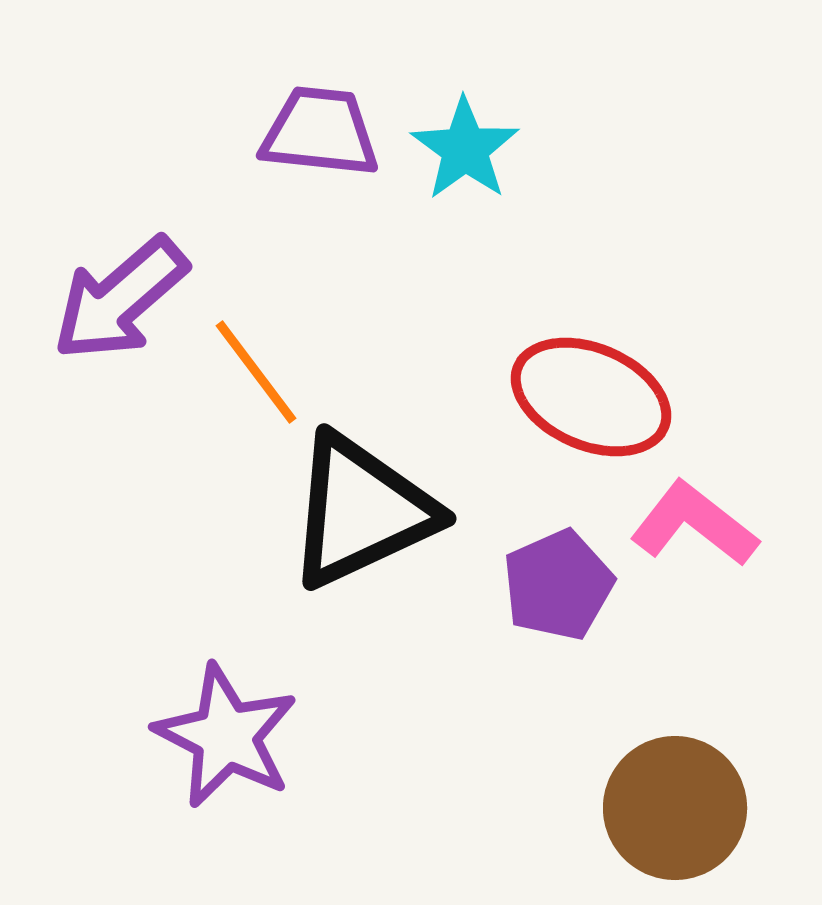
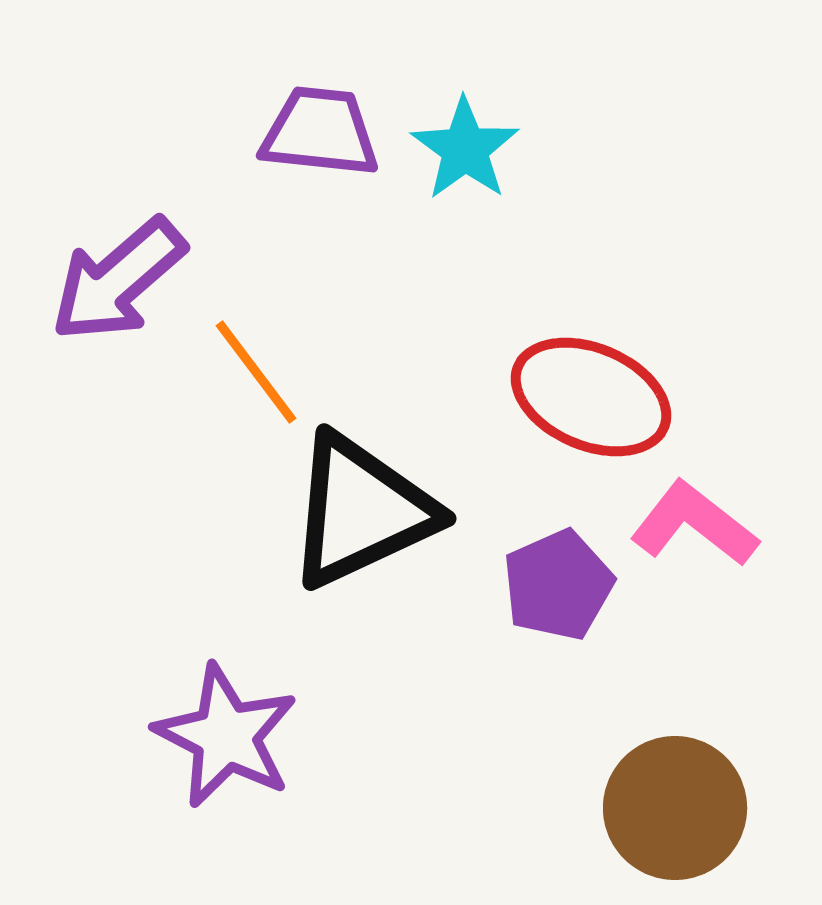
purple arrow: moved 2 px left, 19 px up
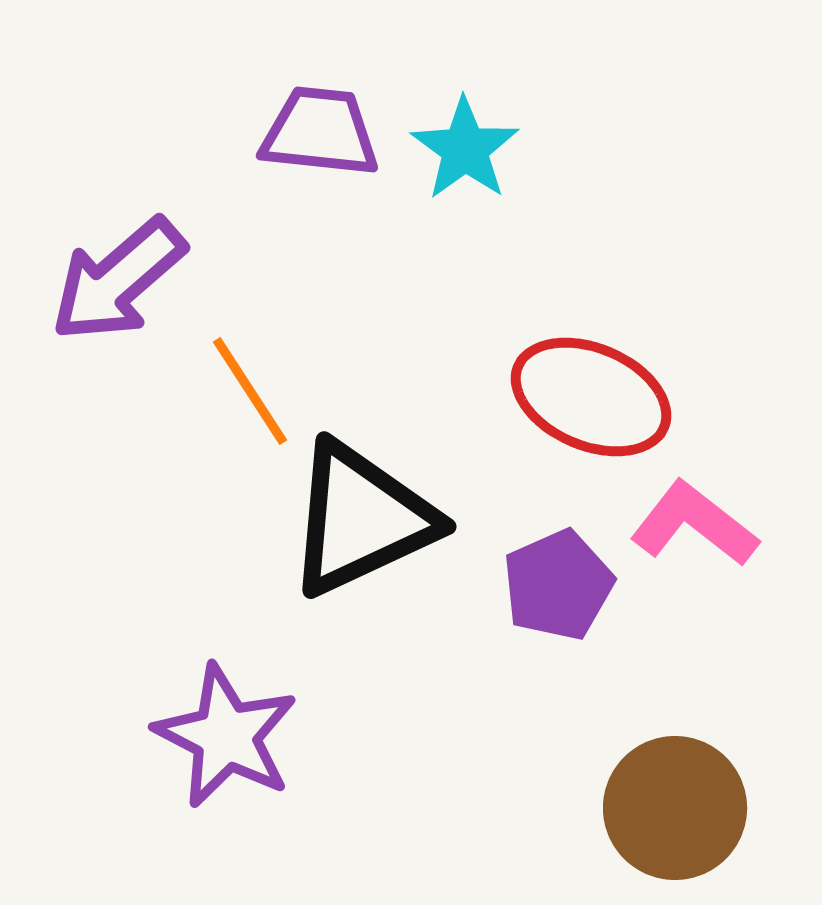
orange line: moved 6 px left, 19 px down; rotated 4 degrees clockwise
black triangle: moved 8 px down
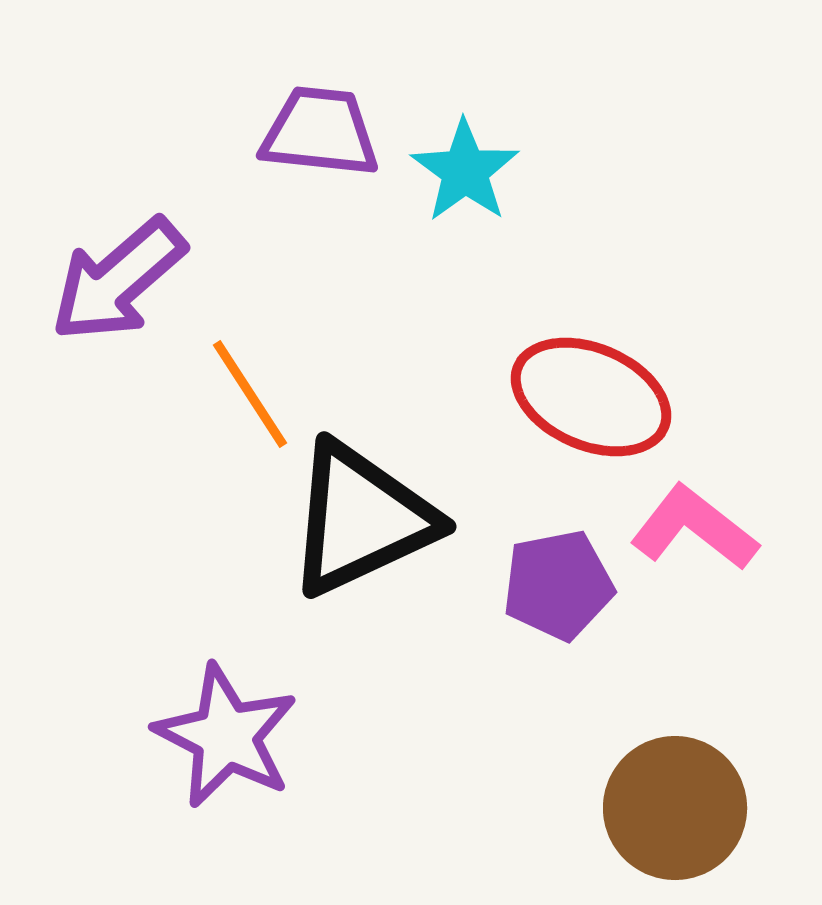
cyan star: moved 22 px down
orange line: moved 3 px down
pink L-shape: moved 4 px down
purple pentagon: rotated 13 degrees clockwise
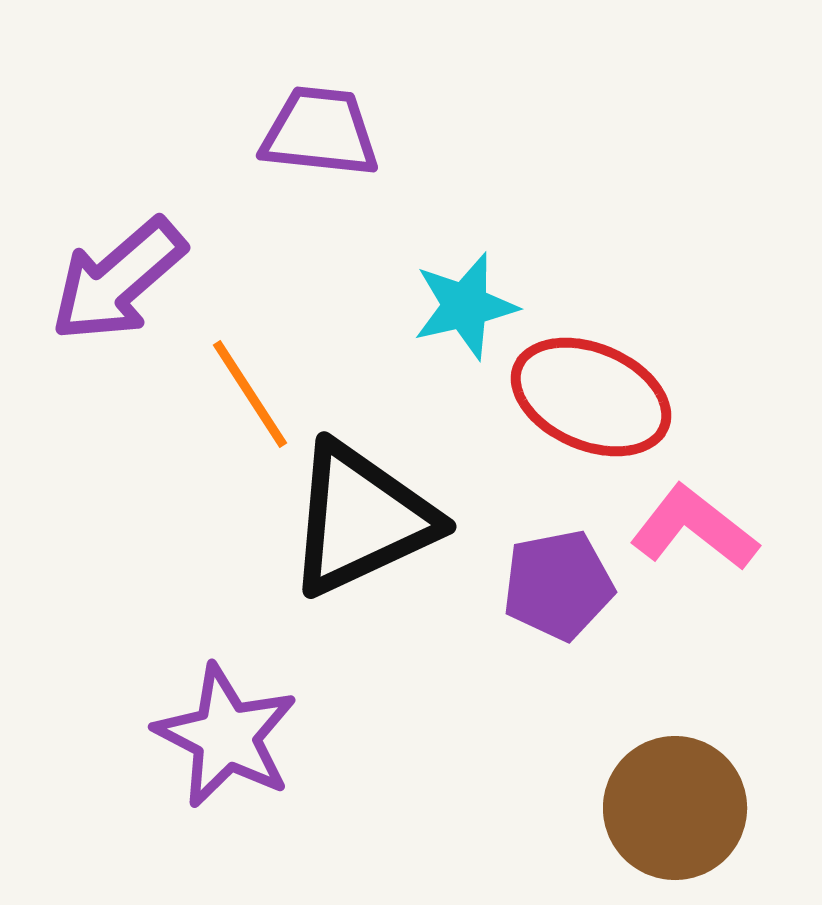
cyan star: moved 135 px down; rotated 23 degrees clockwise
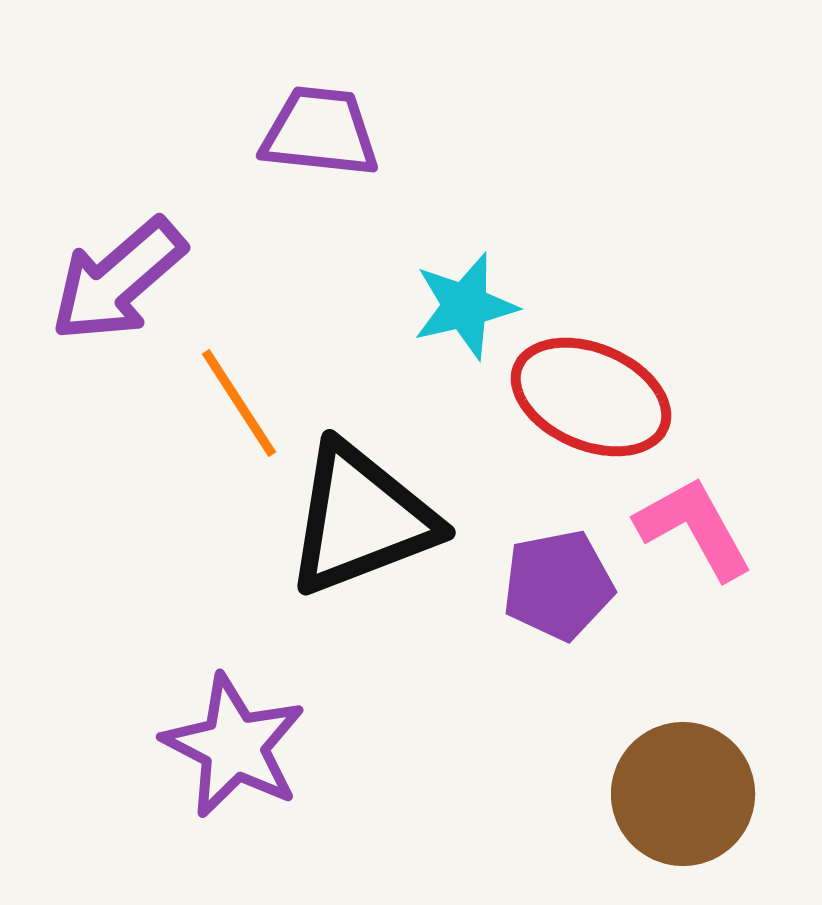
orange line: moved 11 px left, 9 px down
black triangle: rotated 4 degrees clockwise
pink L-shape: rotated 23 degrees clockwise
purple star: moved 8 px right, 10 px down
brown circle: moved 8 px right, 14 px up
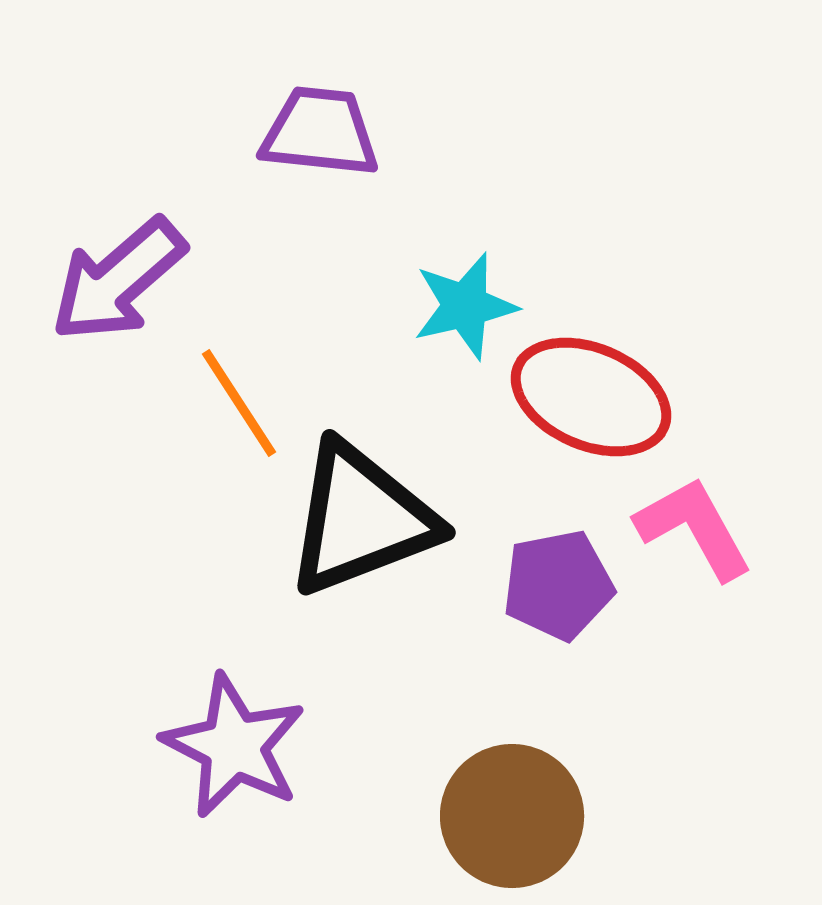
brown circle: moved 171 px left, 22 px down
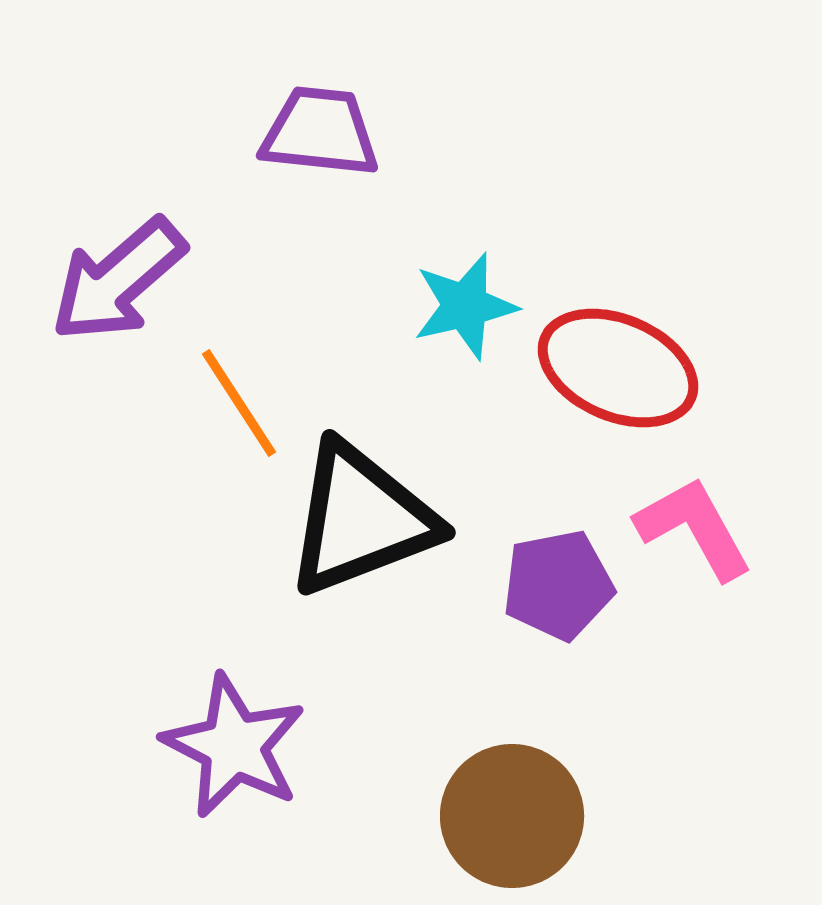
red ellipse: moved 27 px right, 29 px up
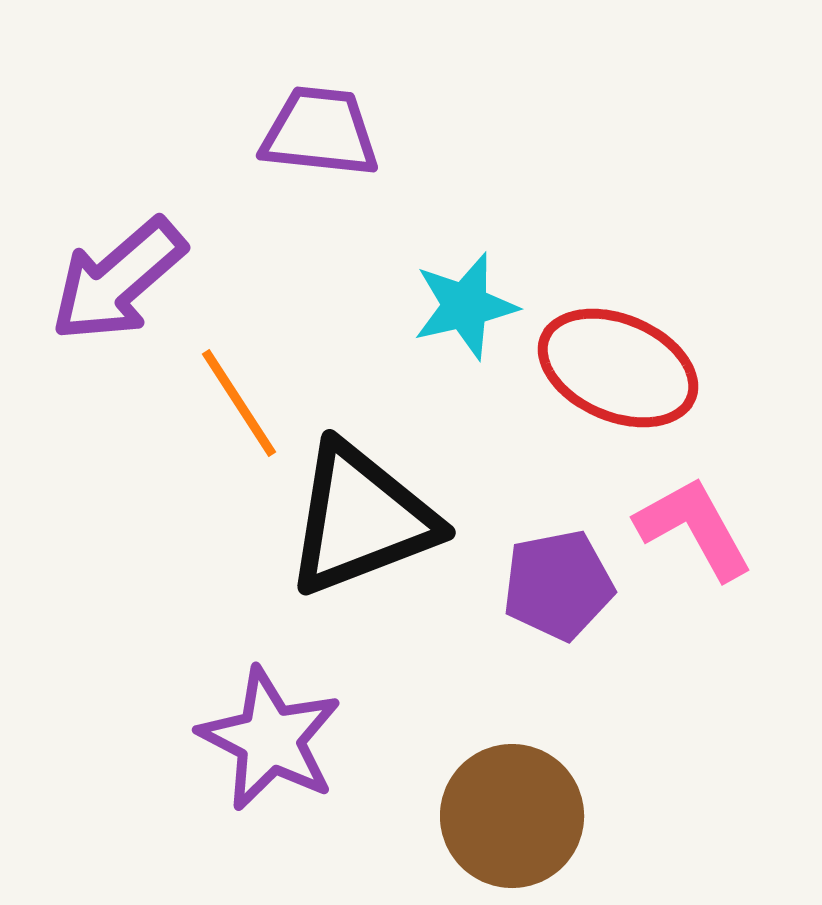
purple star: moved 36 px right, 7 px up
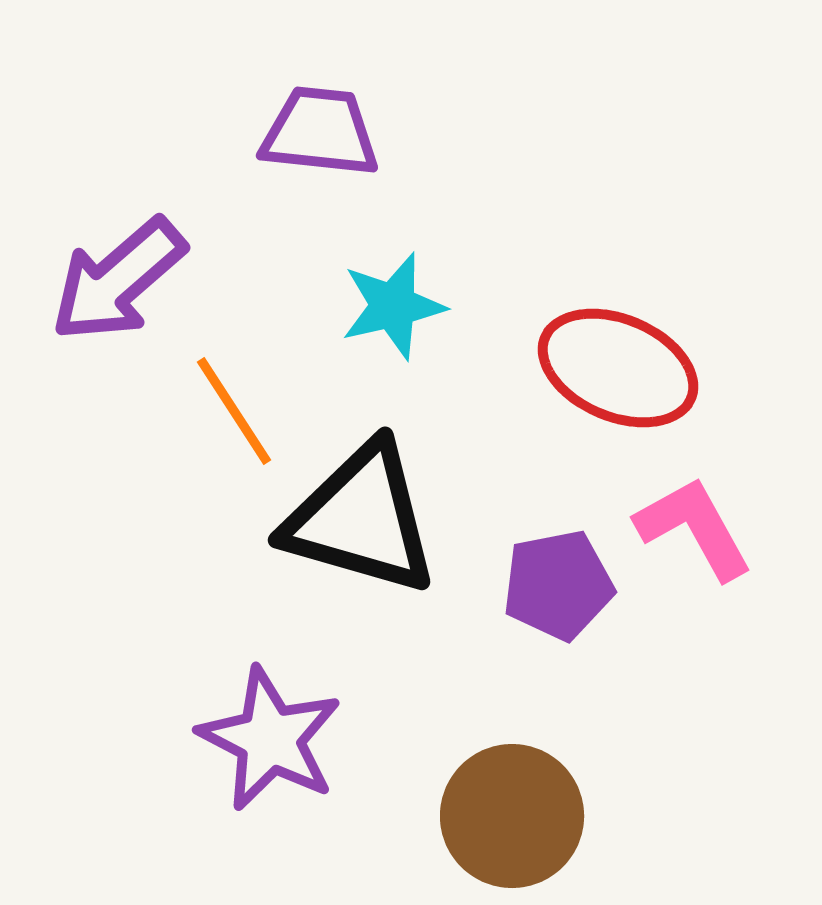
cyan star: moved 72 px left
orange line: moved 5 px left, 8 px down
black triangle: rotated 37 degrees clockwise
